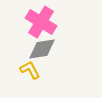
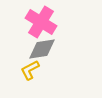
yellow L-shape: rotated 90 degrees counterclockwise
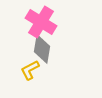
gray diamond: rotated 72 degrees counterclockwise
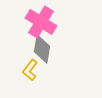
yellow L-shape: rotated 25 degrees counterclockwise
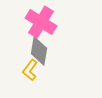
gray diamond: moved 3 px left, 2 px down
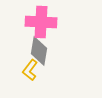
pink cross: rotated 28 degrees counterclockwise
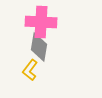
gray diamond: moved 4 px up
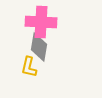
yellow L-shape: moved 1 px left, 3 px up; rotated 25 degrees counterclockwise
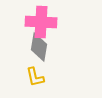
yellow L-shape: moved 6 px right, 10 px down; rotated 25 degrees counterclockwise
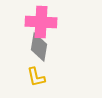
yellow L-shape: moved 1 px right
